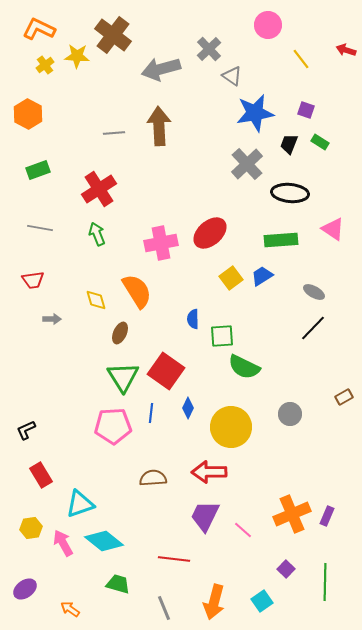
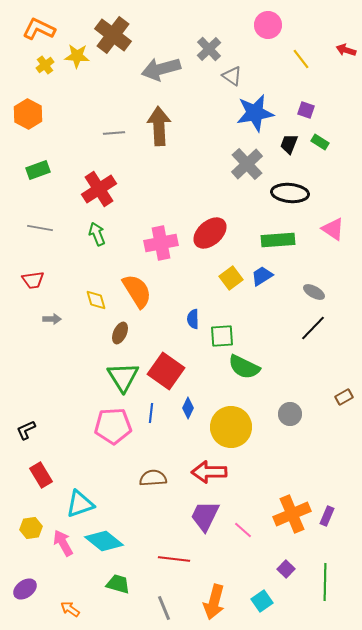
green rectangle at (281, 240): moved 3 px left
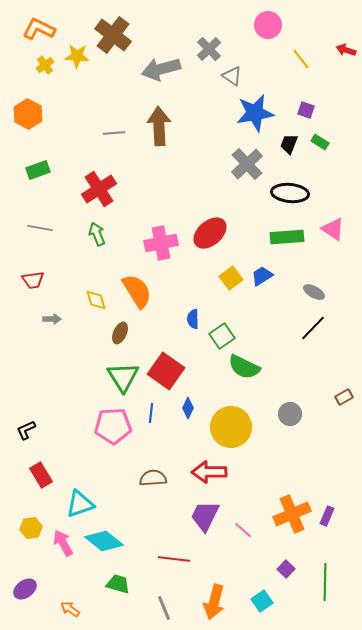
green rectangle at (278, 240): moved 9 px right, 3 px up
green square at (222, 336): rotated 30 degrees counterclockwise
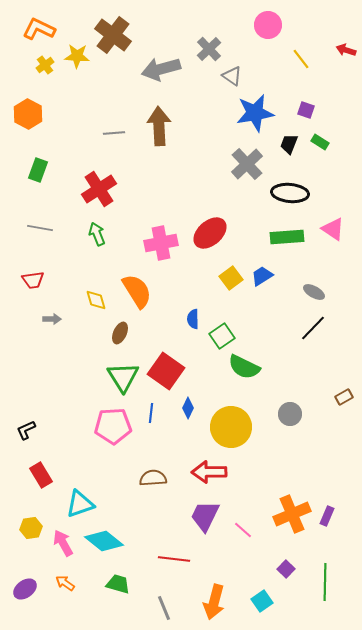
green rectangle at (38, 170): rotated 50 degrees counterclockwise
orange arrow at (70, 609): moved 5 px left, 26 px up
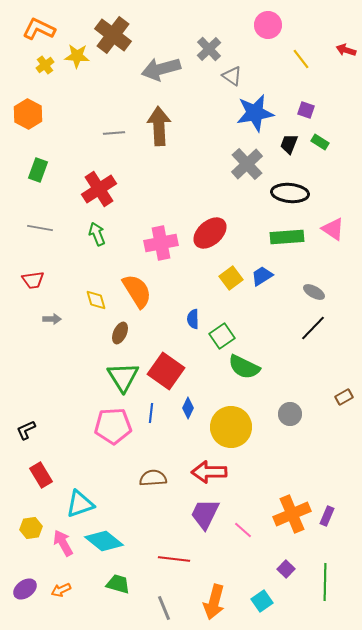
purple trapezoid at (205, 516): moved 2 px up
orange arrow at (65, 583): moved 4 px left, 7 px down; rotated 60 degrees counterclockwise
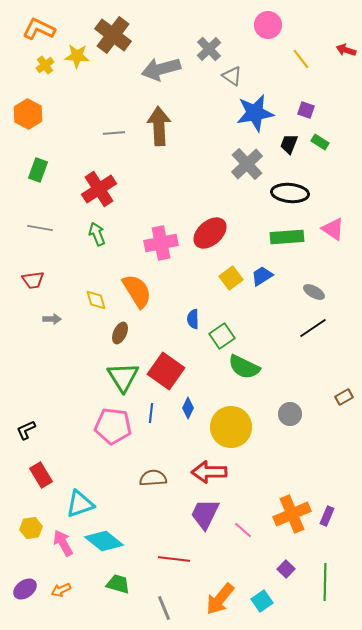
black line at (313, 328): rotated 12 degrees clockwise
pink pentagon at (113, 426): rotated 9 degrees clockwise
orange arrow at (214, 602): moved 6 px right, 3 px up; rotated 24 degrees clockwise
